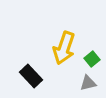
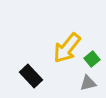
yellow arrow: moved 3 px right; rotated 20 degrees clockwise
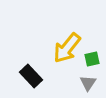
green square: rotated 28 degrees clockwise
gray triangle: rotated 42 degrees counterclockwise
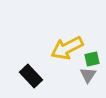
yellow arrow: rotated 24 degrees clockwise
gray triangle: moved 8 px up
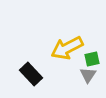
black rectangle: moved 2 px up
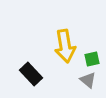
yellow arrow: moved 2 px left, 2 px up; rotated 72 degrees counterclockwise
gray triangle: moved 5 px down; rotated 24 degrees counterclockwise
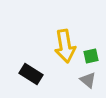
green square: moved 1 px left, 3 px up
black rectangle: rotated 15 degrees counterclockwise
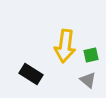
yellow arrow: rotated 16 degrees clockwise
green square: moved 1 px up
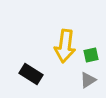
gray triangle: rotated 48 degrees clockwise
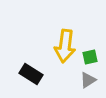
green square: moved 1 px left, 2 px down
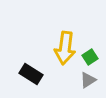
yellow arrow: moved 2 px down
green square: rotated 21 degrees counterclockwise
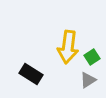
yellow arrow: moved 3 px right, 1 px up
green square: moved 2 px right
